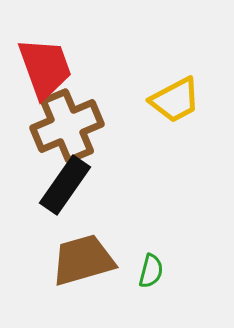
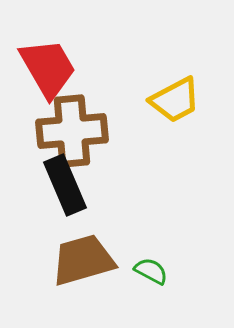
red trapezoid: moved 3 px right; rotated 10 degrees counterclockwise
brown cross: moved 5 px right, 5 px down; rotated 18 degrees clockwise
black rectangle: rotated 58 degrees counterclockwise
green semicircle: rotated 76 degrees counterclockwise
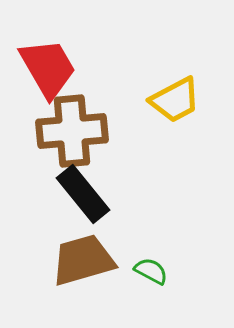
black rectangle: moved 18 px right, 9 px down; rotated 16 degrees counterclockwise
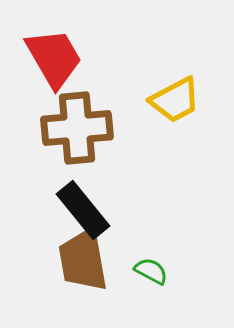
red trapezoid: moved 6 px right, 10 px up
brown cross: moved 5 px right, 3 px up
black rectangle: moved 16 px down
brown trapezoid: rotated 84 degrees counterclockwise
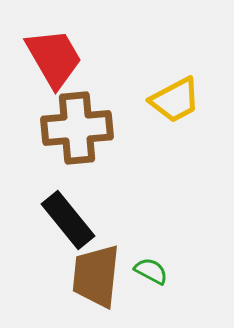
black rectangle: moved 15 px left, 10 px down
brown trapezoid: moved 13 px right, 16 px down; rotated 16 degrees clockwise
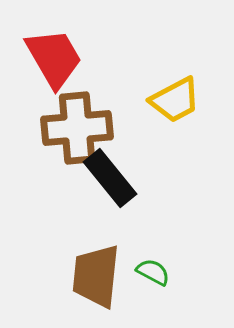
black rectangle: moved 42 px right, 42 px up
green semicircle: moved 2 px right, 1 px down
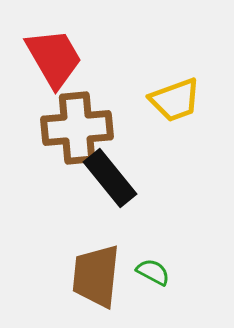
yellow trapezoid: rotated 8 degrees clockwise
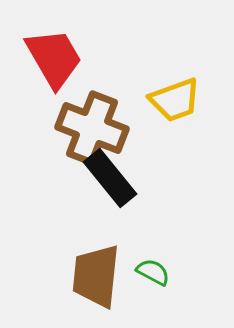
brown cross: moved 15 px right; rotated 26 degrees clockwise
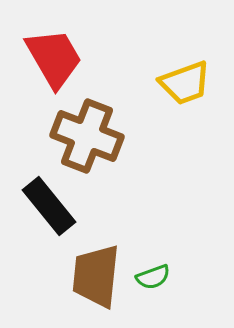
yellow trapezoid: moved 10 px right, 17 px up
brown cross: moved 5 px left, 8 px down
black rectangle: moved 61 px left, 28 px down
green semicircle: moved 5 px down; rotated 132 degrees clockwise
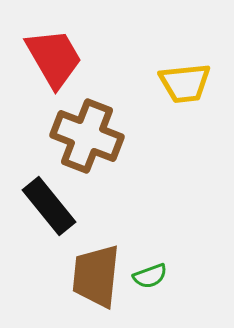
yellow trapezoid: rotated 14 degrees clockwise
green semicircle: moved 3 px left, 1 px up
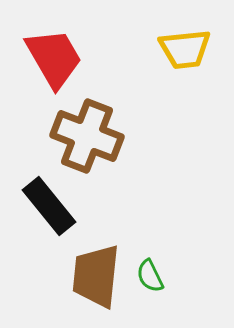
yellow trapezoid: moved 34 px up
green semicircle: rotated 84 degrees clockwise
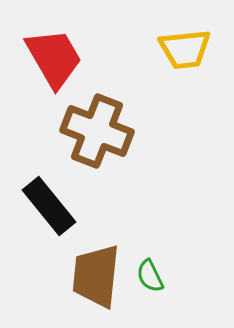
brown cross: moved 10 px right, 5 px up
